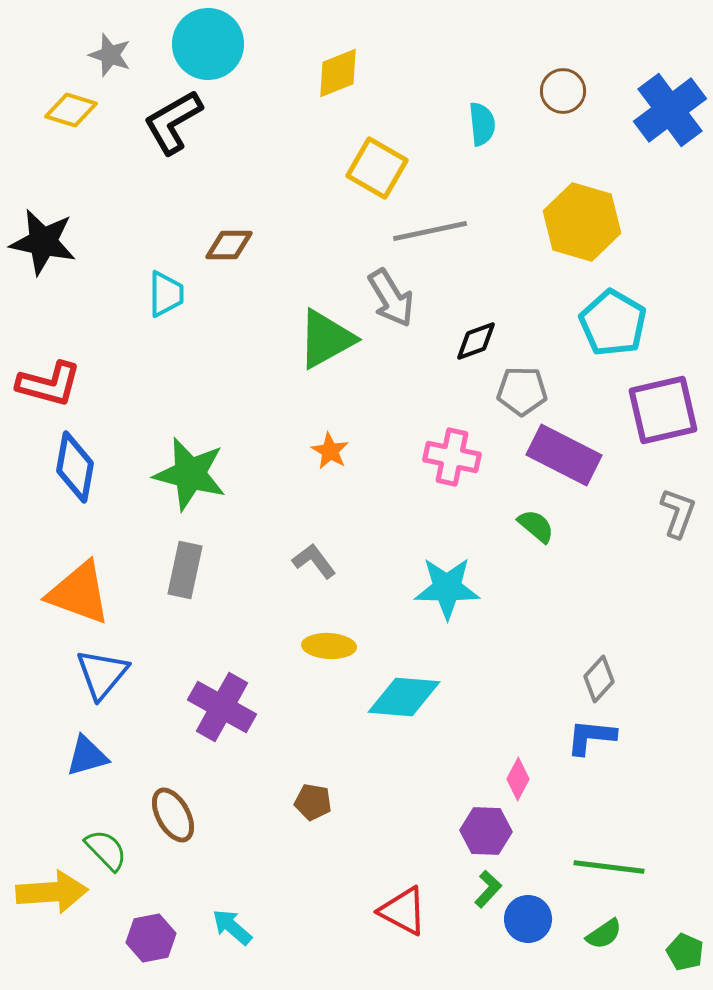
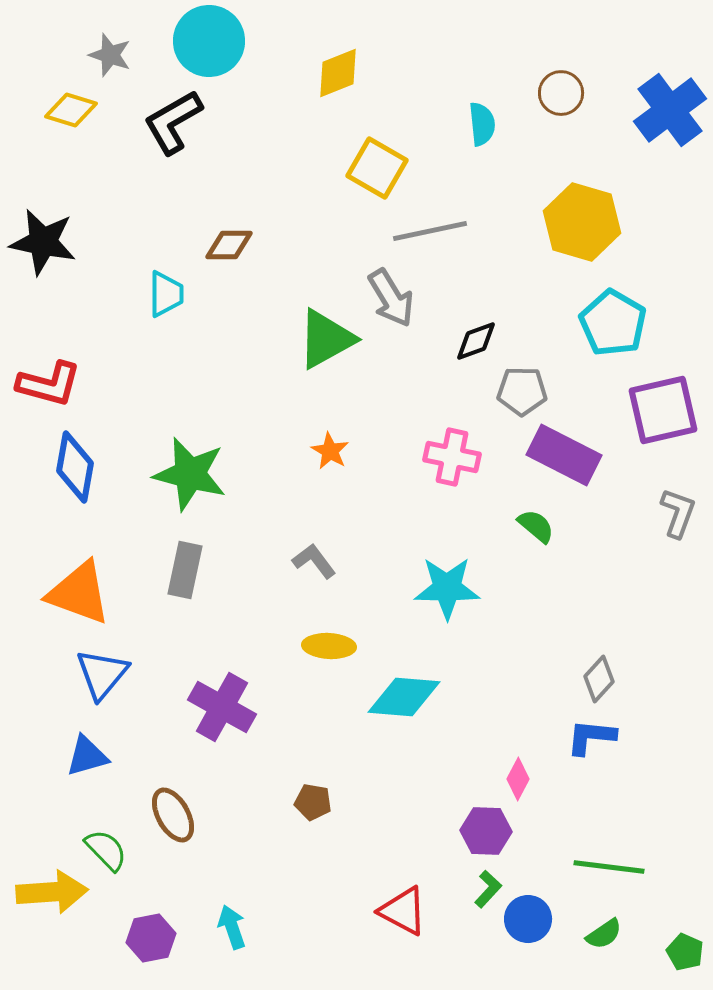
cyan circle at (208, 44): moved 1 px right, 3 px up
brown circle at (563, 91): moved 2 px left, 2 px down
cyan arrow at (232, 927): rotated 30 degrees clockwise
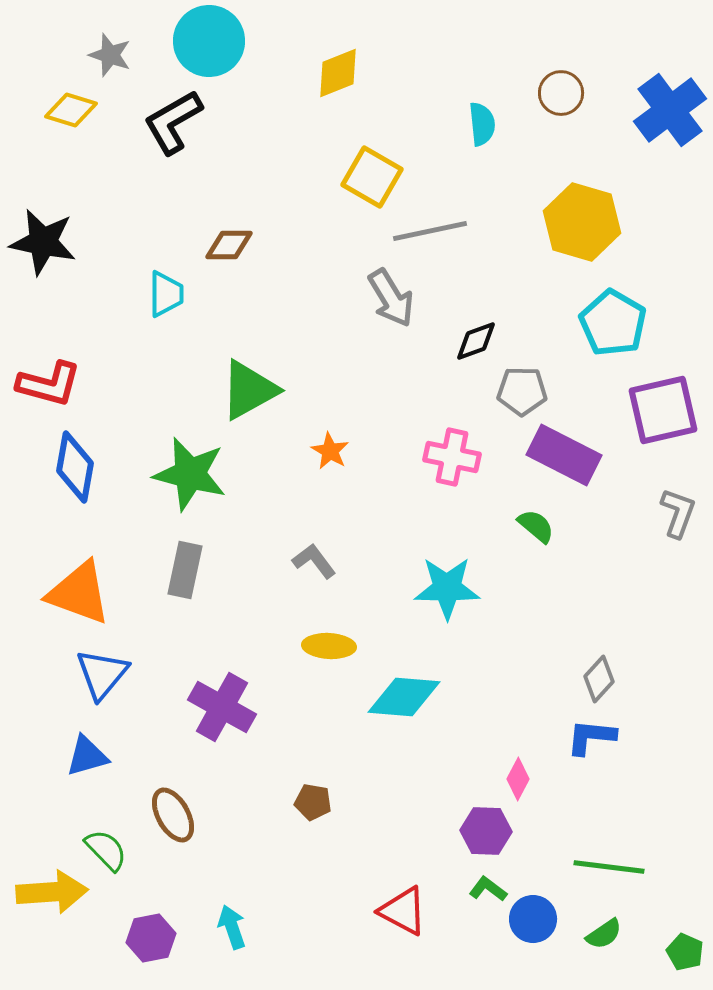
yellow square at (377, 168): moved 5 px left, 9 px down
green triangle at (326, 339): moved 77 px left, 51 px down
green L-shape at (488, 889): rotated 96 degrees counterclockwise
blue circle at (528, 919): moved 5 px right
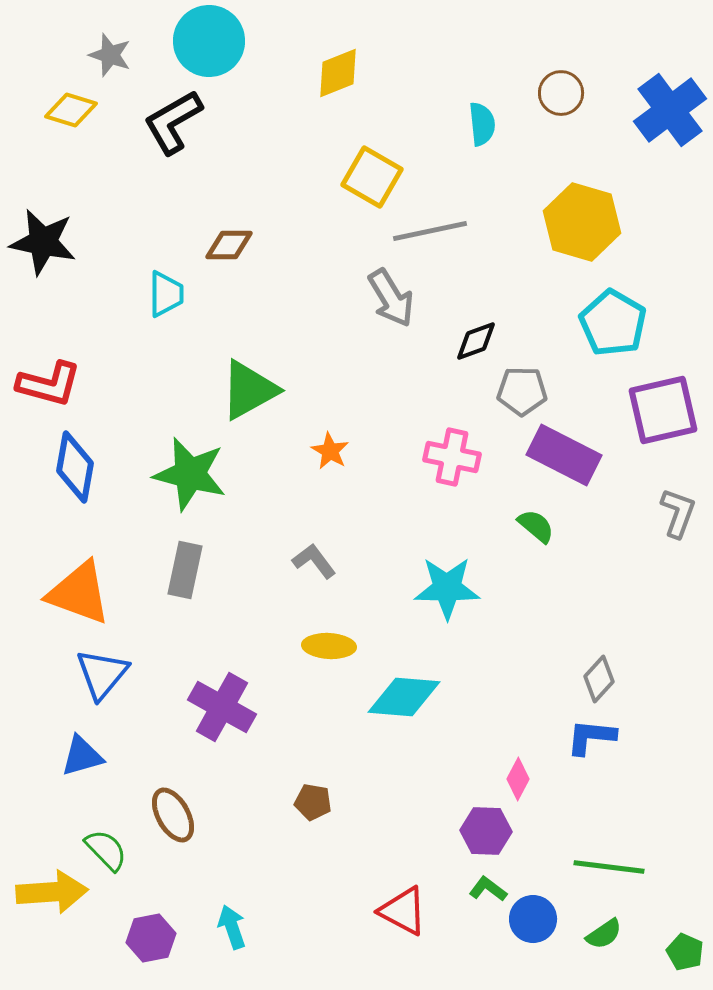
blue triangle at (87, 756): moved 5 px left
